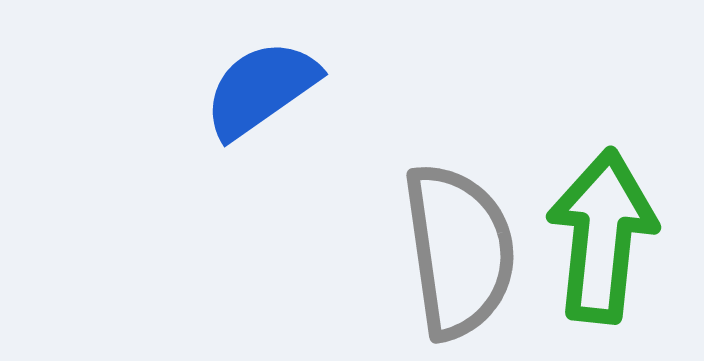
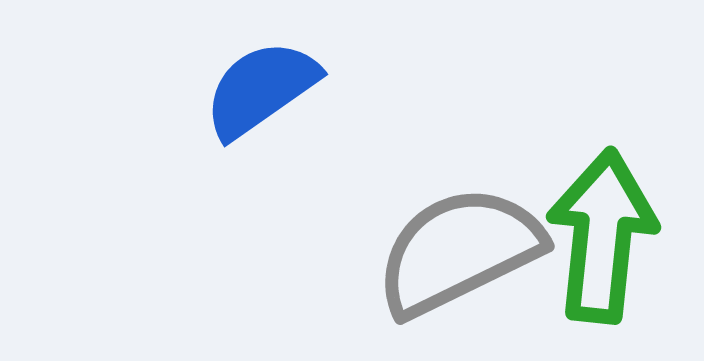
gray semicircle: rotated 108 degrees counterclockwise
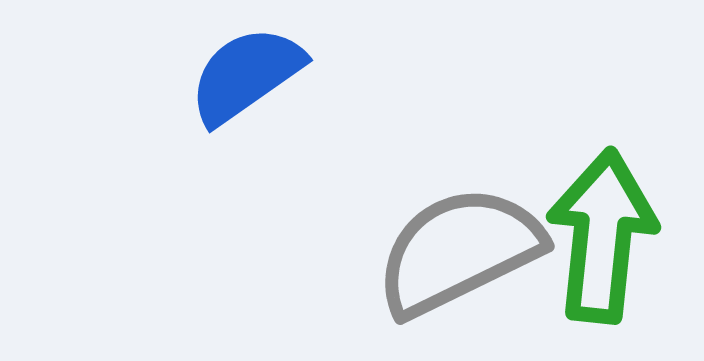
blue semicircle: moved 15 px left, 14 px up
